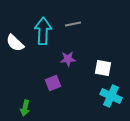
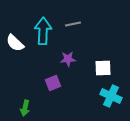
white square: rotated 12 degrees counterclockwise
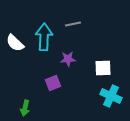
cyan arrow: moved 1 px right, 6 px down
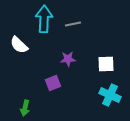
cyan arrow: moved 18 px up
white semicircle: moved 4 px right, 2 px down
white square: moved 3 px right, 4 px up
cyan cross: moved 1 px left, 1 px up
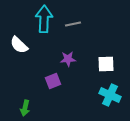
purple square: moved 2 px up
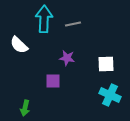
purple star: moved 1 px left, 1 px up; rotated 14 degrees clockwise
purple square: rotated 21 degrees clockwise
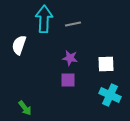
white semicircle: rotated 66 degrees clockwise
purple star: moved 3 px right
purple square: moved 15 px right, 1 px up
green arrow: rotated 49 degrees counterclockwise
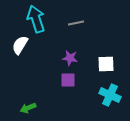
cyan arrow: moved 8 px left; rotated 20 degrees counterclockwise
gray line: moved 3 px right, 1 px up
white semicircle: moved 1 px right; rotated 12 degrees clockwise
green arrow: moved 3 px right; rotated 105 degrees clockwise
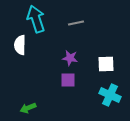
white semicircle: rotated 30 degrees counterclockwise
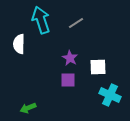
cyan arrow: moved 5 px right, 1 px down
gray line: rotated 21 degrees counterclockwise
white semicircle: moved 1 px left, 1 px up
purple star: rotated 21 degrees clockwise
white square: moved 8 px left, 3 px down
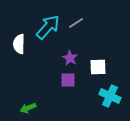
cyan arrow: moved 7 px right, 7 px down; rotated 60 degrees clockwise
cyan cross: moved 1 px down
